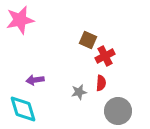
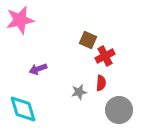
purple arrow: moved 3 px right, 11 px up; rotated 12 degrees counterclockwise
gray circle: moved 1 px right, 1 px up
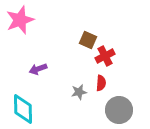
pink star: rotated 8 degrees counterclockwise
cyan diamond: rotated 16 degrees clockwise
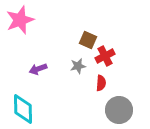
gray star: moved 1 px left, 26 px up
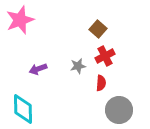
brown square: moved 10 px right, 11 px up; rotated 18 degrees clockwise
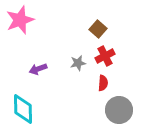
gray star: moved 3 px up
red semicircle: moved 2 px right
